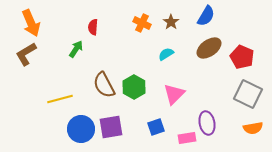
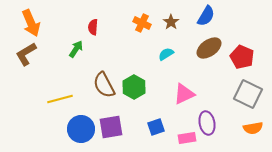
pink triangle: moved 10 px right; rotated 20 degrees clockwise
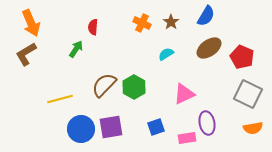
brown semicircle: rotated 72 degrees clockwise
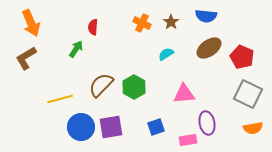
blue semicircle: rotated 65 degrees clockwise
brown L-shape: moved 4 px down
brown semicircle: moved 3 px left
pink triangle: rotated 20 degrees clockwise
blue circle: moved 2 px up
pink rectangle: moved 1 px right, 2 px down
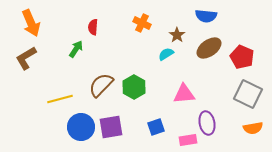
brown star: moved 6 px right, 13 px down
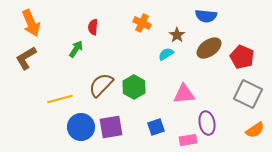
orange semicircle: moved 2 px right, 2 px down; rotated 24 degrees counterclockwise
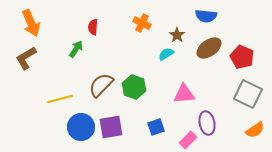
green hexagon: rotated 10 degrees counterclockwise
pink rectangle: rotated 36 degrees counterclockwise
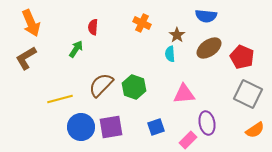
cyan semicircle: moved 4 px right; rotated 63 degrees counterclockwise
